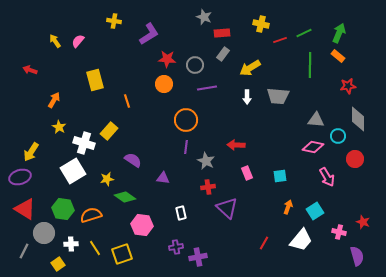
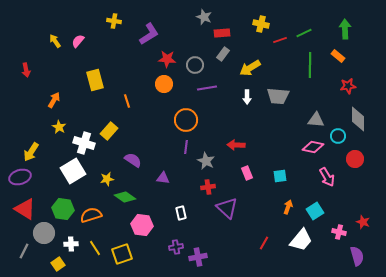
green arrow at (339, 33): moved 6 px right, 4 px up; rotated 24 degrees counterclockwise
red arrow at (30, 70): moved 4 px left; rotated 120 degrees counterclockwise
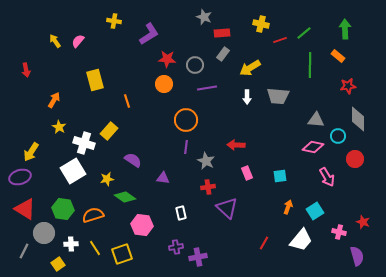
green line at (304, 33): rotated 14 degrees counterclockwise
orange semicircle at (91, 215): moved 2 px right
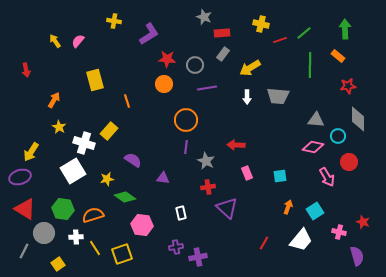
red circle at (355, 159): moved 6 px left, 3 px down
white cross at (71, 244): moved 5 px right, 7 px up
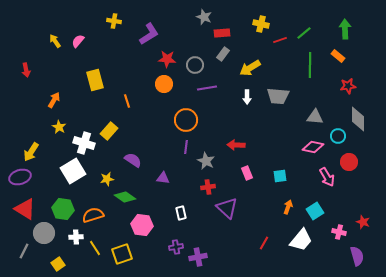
gray triangle at (316, 120): moved 1 px left, 3 px up
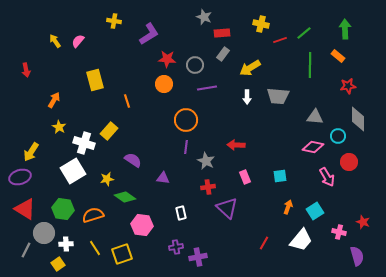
pink rectangle at (247, 173): moved 2 px left, 4 px down
white cross at (76, 237): moved 10 px left, 7 px down
gray line at (24, 251): moved 2 px right, 1 px up
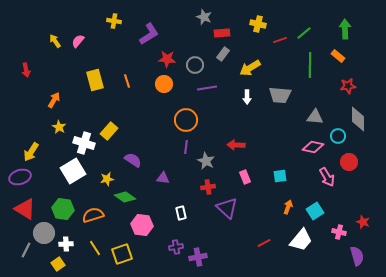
yellow cross at (261, 24): moved 3 px left
gray trapezoid at (278, 96): moved 2 px right, 1 px up
orange line at (127, 101): moved 20 px up
red line at (264, 243): rotated 32 degrees clockwise
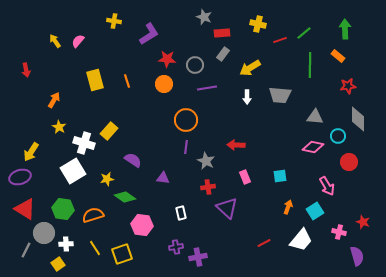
pink arrow at (327, 177): moved 9 px down
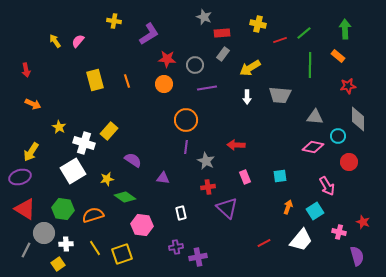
orange arrow at (54, 100): moved 21 px left, 4 px down; rotated 84 degrees clockwise
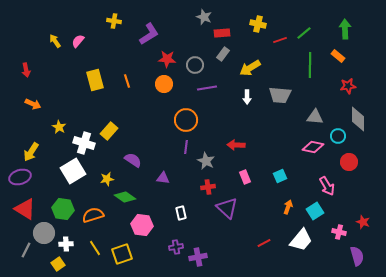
cyan square at (280, 176): rotated 16 degrees counterclockwise
